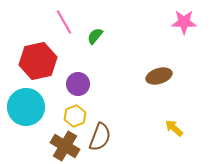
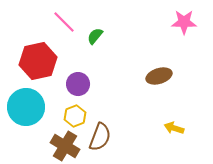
pink line: rotated 15 degrees counterclockwise
yellow arrow: rotated 24 degrees counterclockwise
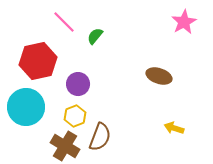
pink star: rotated 30 degrees counterclockwise
brown ellipse: rotated 35 degrees clockwise
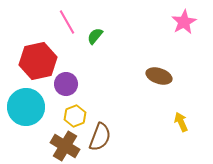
pink line: moved 3 px right; rotated 15 degrees clockwise
purple circle: moved 12 px left
yellow arrow: moved 7 px right, 6 px up; rotated 48 degrees clockwise
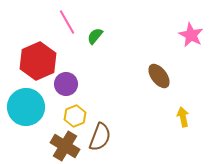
pink star: moved 7 px right, 13 px down; rotated 15 degrees counterclockwise
red hexagon: rotated 12 degrees counterclockwise
brown ellipse: rotated 35 degrees clockwise
yellow arrow: moved 2 px right, 5 px up; rotated 12 degrees clockwise
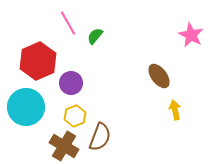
pink line: moved 1 px right, 1 px down
purple circle: moved 5 px right, 1 px up
yellow arrow: moved 8 px left, 7 px up
brown cross: moved 1 px left
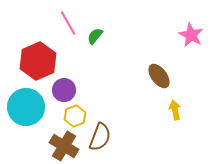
purple circle: moved 7 px left, 7 px down
